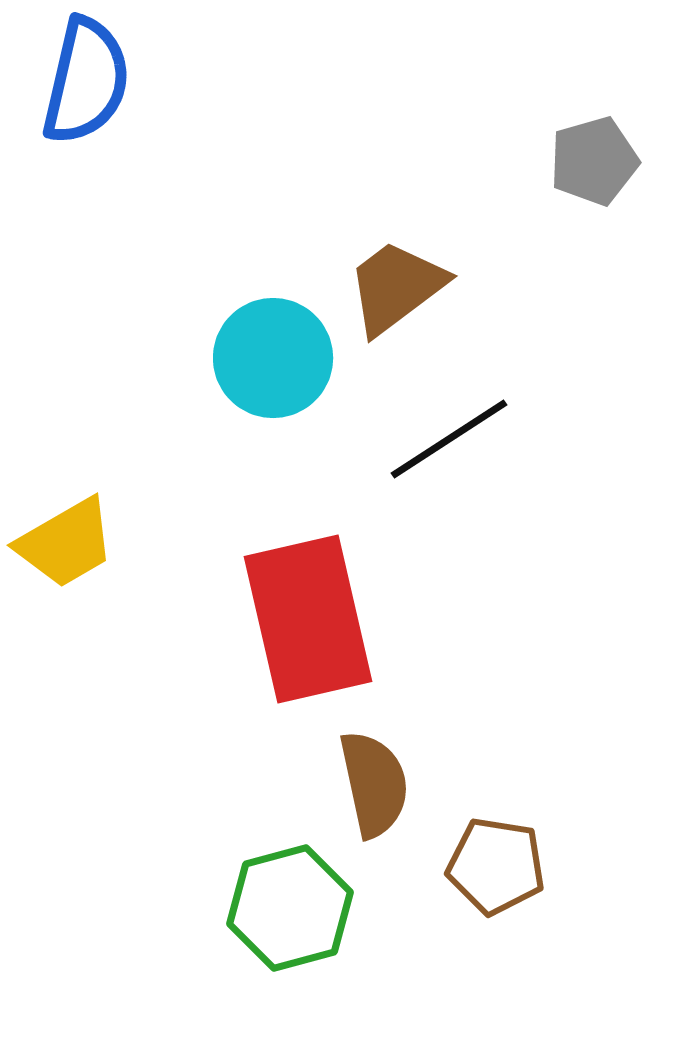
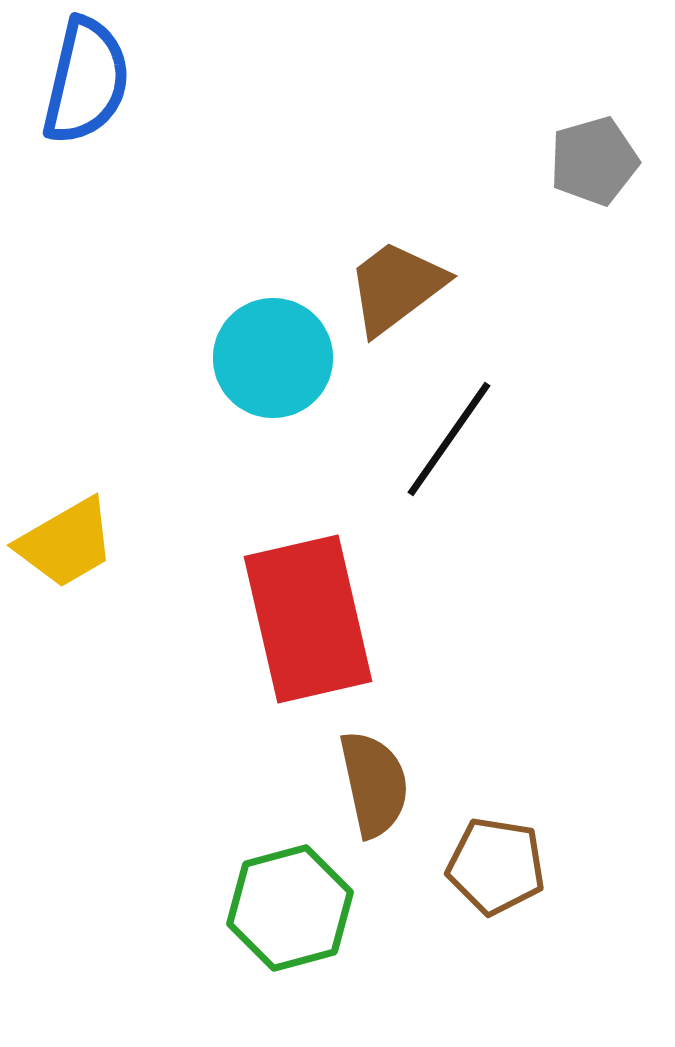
black line: rotated 22 degrees counterclockwise
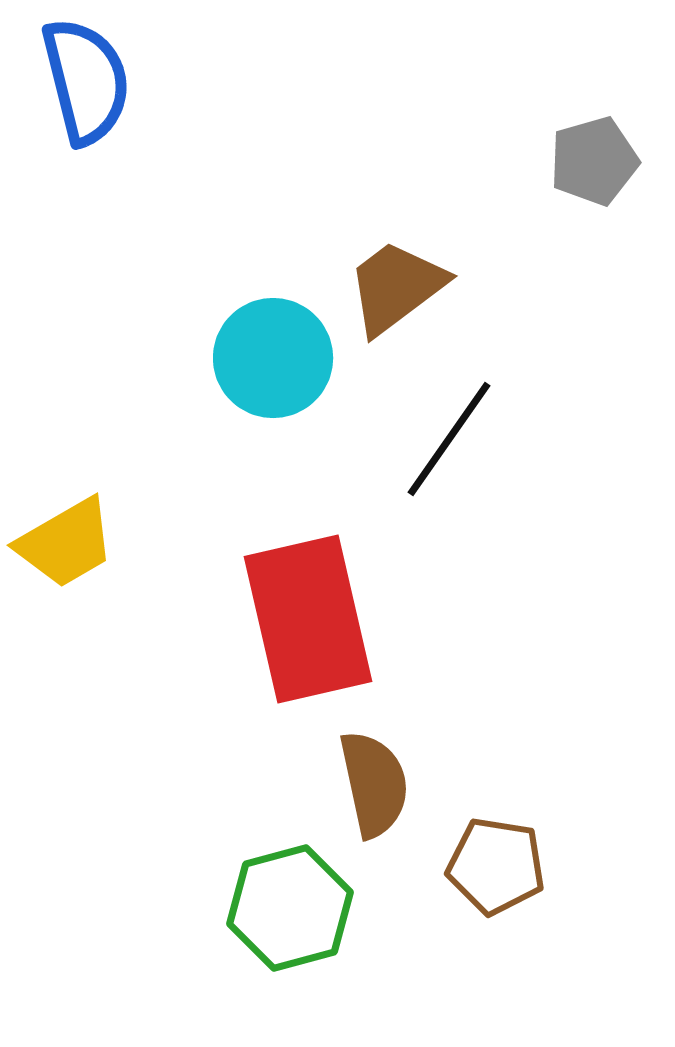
blue semicircle: rotated 27 degrees counterclockwise
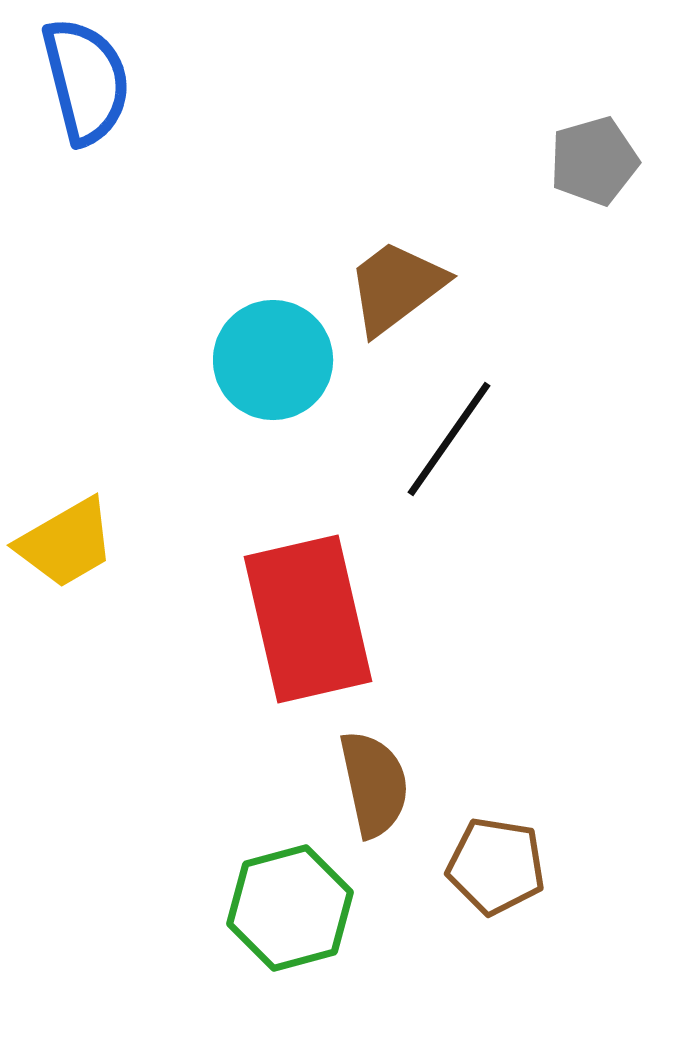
cyan circle: moved 2 px down
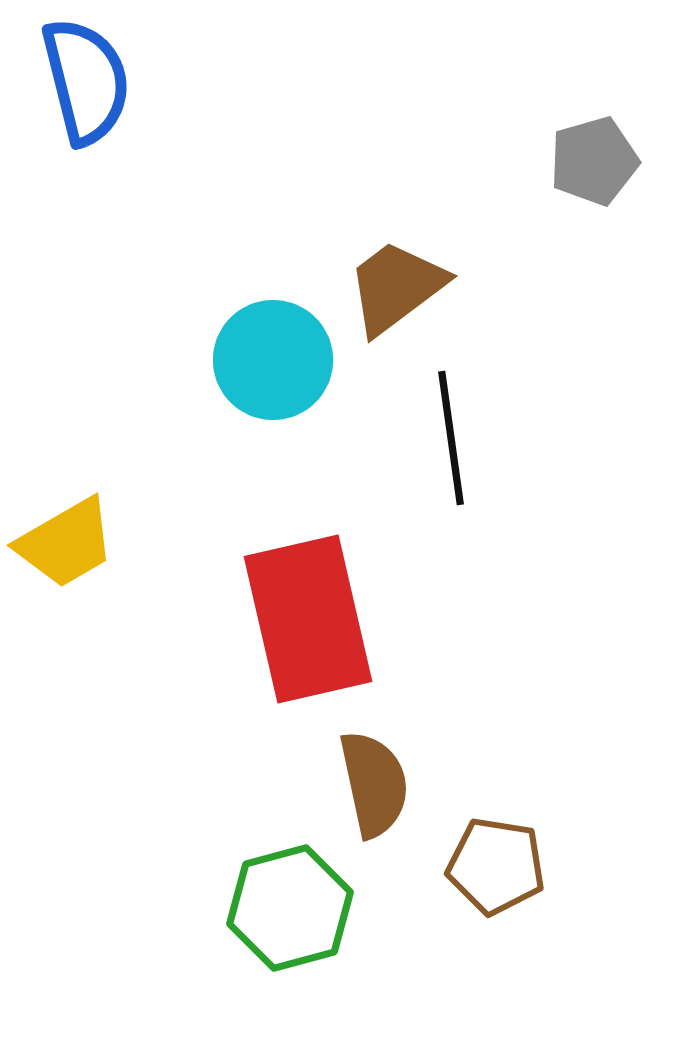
black line: moved 2 px right, 1 px up; rotated 43 degrees counterclockwise
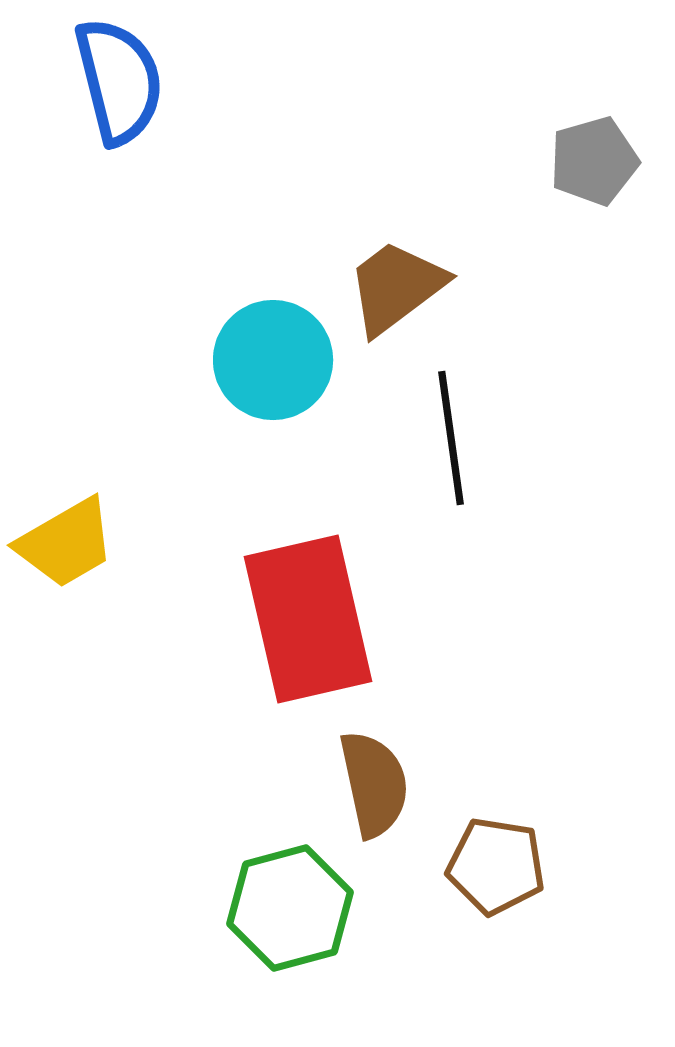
blue semicircle: moved 33 px right
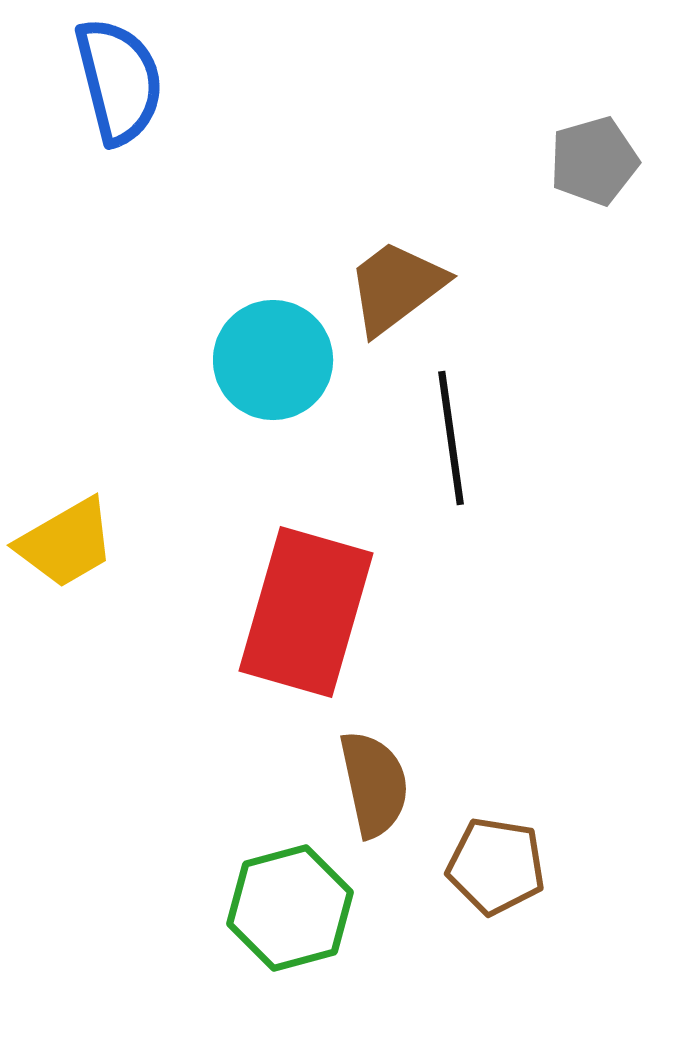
red rectangle: moved 2 px left, 7 px up; rotated 29 degrees clockwise
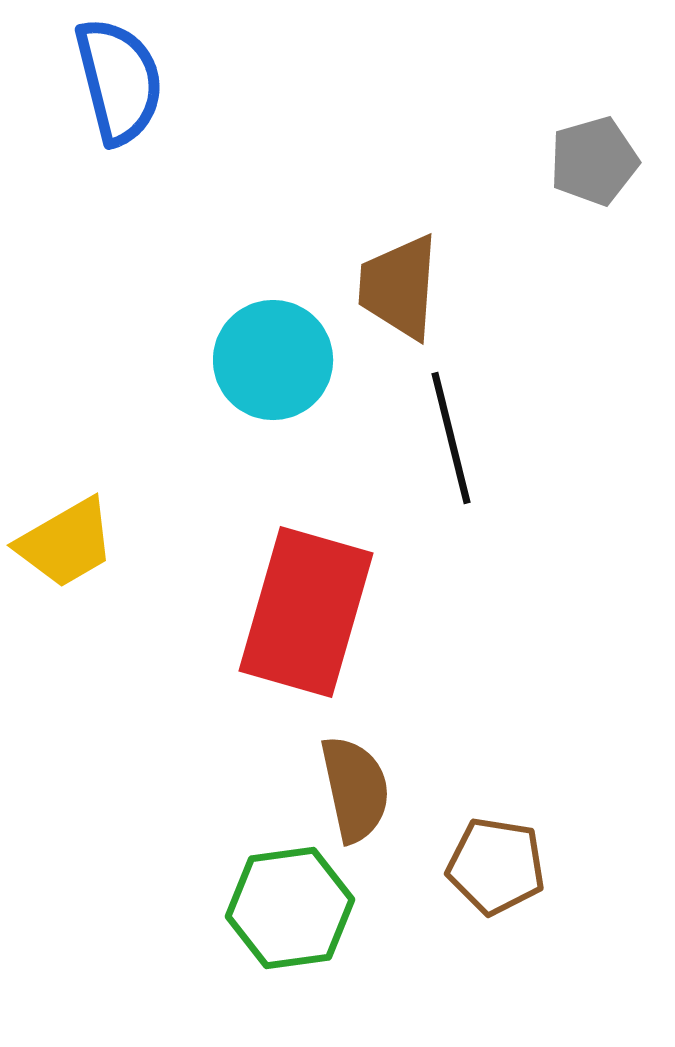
brown trapezoid: moved 3 px right; rotated 49 degrees counterclockwise
black line: rotated 6 degrees counterclockwise
brown semicircle: moved 19 px left, 5 px down
green hexagon: rotated 7 degrees clockwise
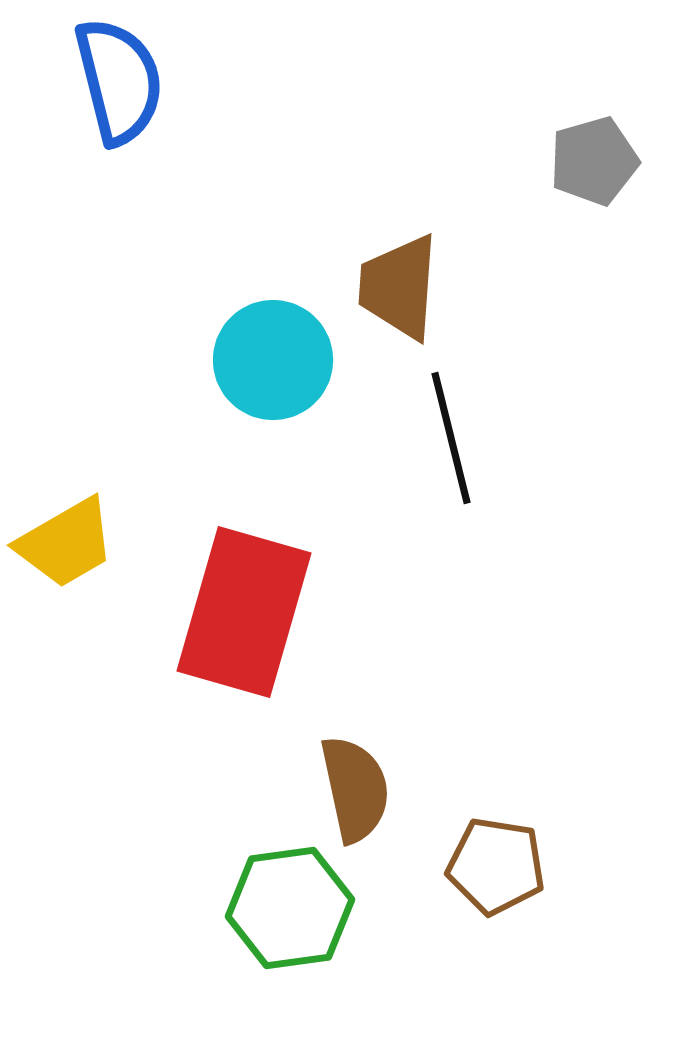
red rectangle: moved 62 px left
